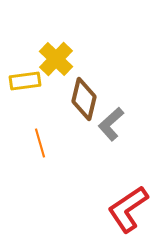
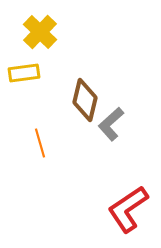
yellow cross: moved 16 px left, 27 px up
yellow rectangle: moved 1 px left, 8 px up
brown diamond: moved 1 px right, 1 px down
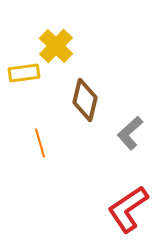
yellow cross: moved 16 px right, 14 px down
gray L-shape: moved 19 px right, 9 px down
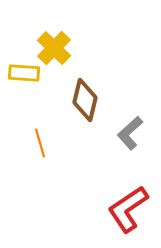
yellow cross: moved 2 px left, 2 px down
yellow rectangle: rotated 12 degrees clockwise
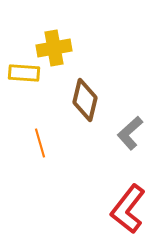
yellow cross: rotated 36 degrees clockwise
red L-shape: rotated 18 degrees counterclockwise
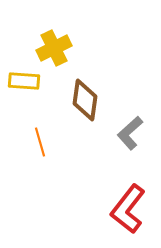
yellow cross: rotated 16 degrees counterclockwise
yellow rectangle: moved 8 px down
brown diamond: rotated 6 degrees counterclockwise
orange line: moved 1 px up
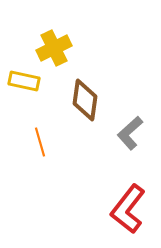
yellow rectangle: rotated 8 degrees clockwise
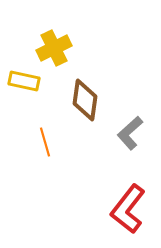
orange line: moved 5 px right
